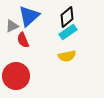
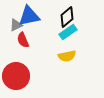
blue triangle: rotated 30 degrees clockwise
gray triangle: moved 4 px right, 1 px up
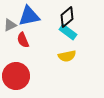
gray triangle: moved 6 px left
cyan rectangle: rotated 72 degrees clockwise
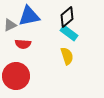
cyan rectangle: moved 1 px right, 1 px down
red semicircle: moved 4 px down; rotated 63 degrees counterclockwise
yellow semicircle: rotated 96 degrees counterclockwise
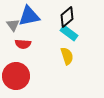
gray triangle: moved 3 px right; rotated 40 degrees counterclockwise
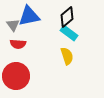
red semicircle: moved 5 px left
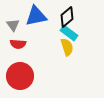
blue triangle: moved 7 px right
yellow semicircle: moved 9 px up
red circle: moved 4 px right
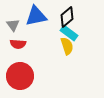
yellow semicircle: moved 1 px up
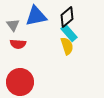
cyan rectangle: rotated 12 degrees clockwise
red circle: moved 6 px down
